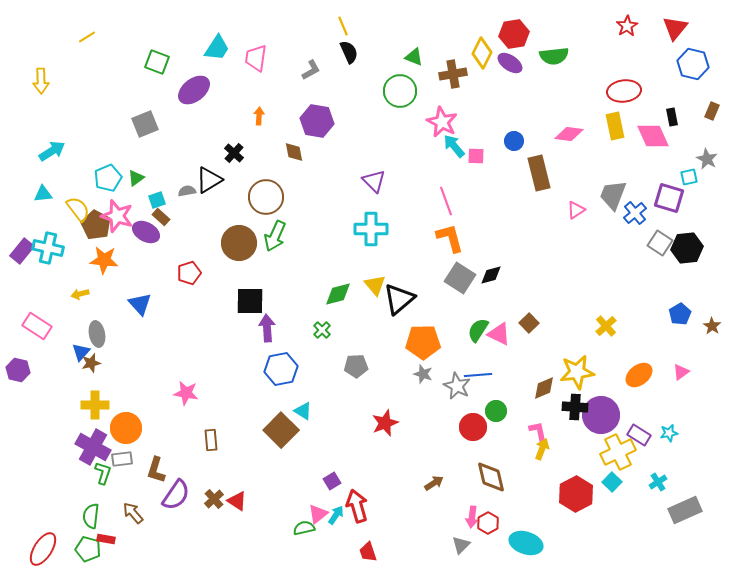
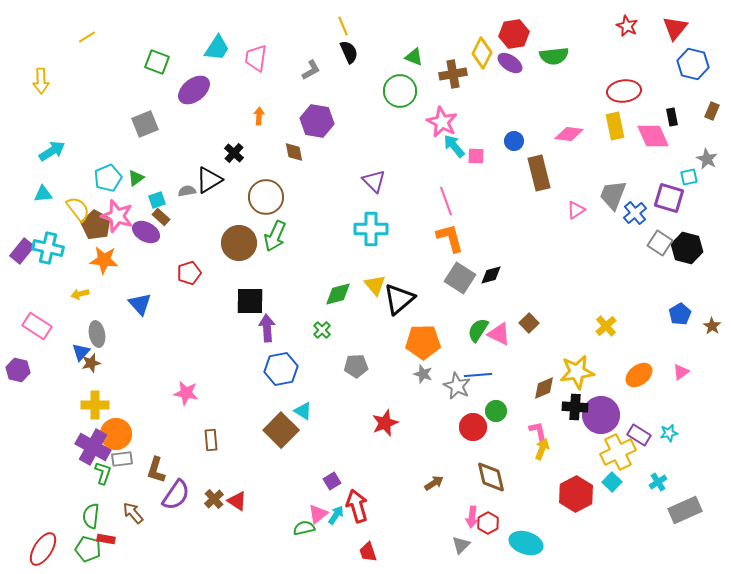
red star at (627, 26): rotated 15 degrees counterclockwise
black hexagon at (687, 248): rotated 20 degrees clockwise
orange circle at (126, 428): moved 10 px left, 6 px down
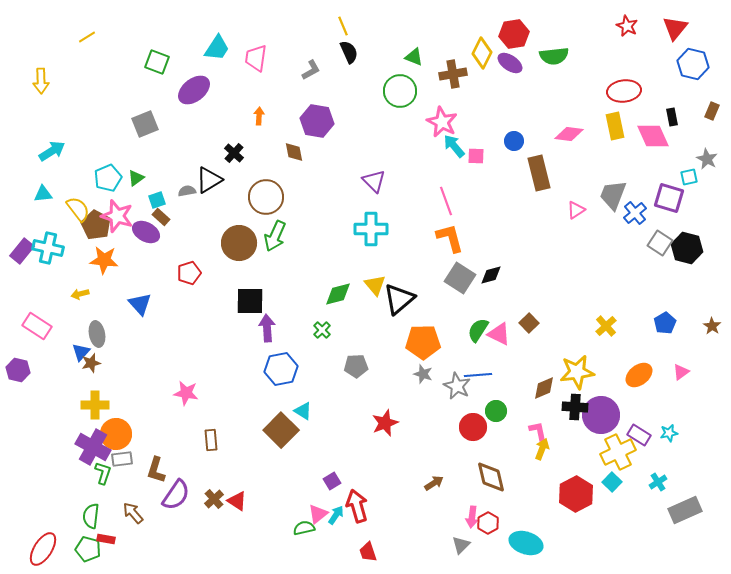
blue pentagon at (680, 314): moved 15 px left, 9 px down
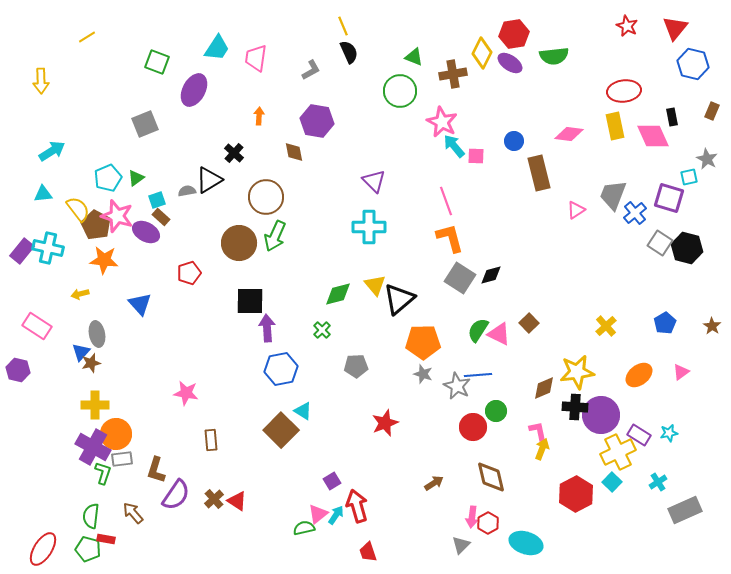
purple ellipse at (194, 90): rotated 24 degrees counterclockwise
cyan cross at (371, 229): moved 2 px left, 2 px up
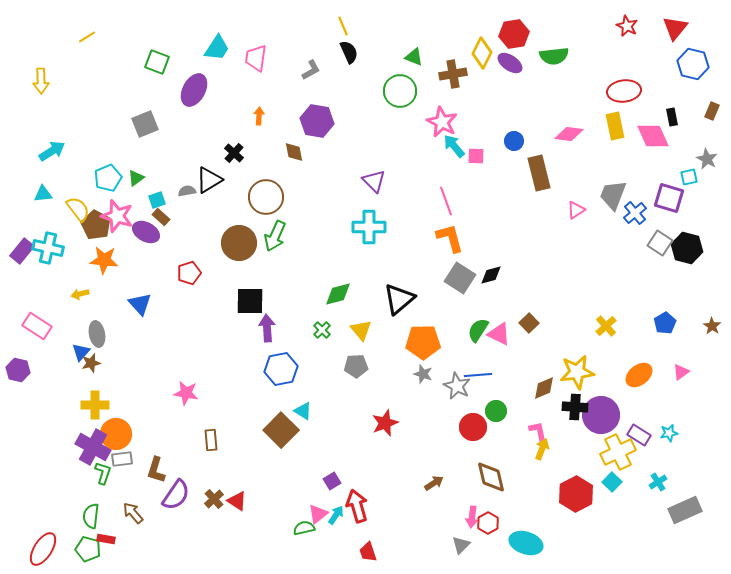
yellow triangle at (375, 285): moved 14 px left, 45 px down
